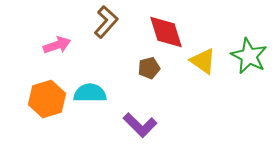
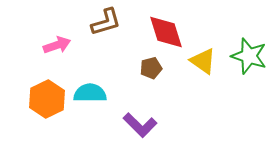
brown L-shape: rotated 32 degrees clockwise
green star: rotated 9 degrees counterclockwise
brown pentagon: moved 2 px right
orange hexagon: rotated 9 degrees counterclockwise
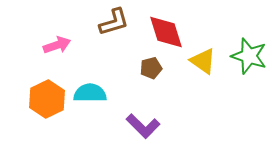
brown L-shape: moved 8 px right
purple L-shape: moved 3 px right, 1 px down
